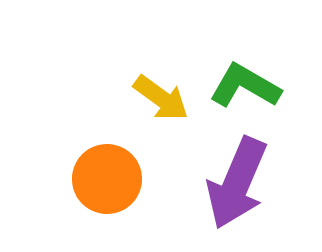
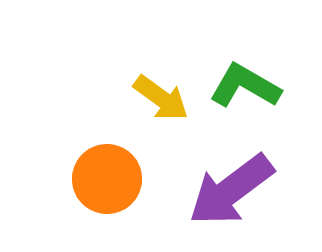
purple arrow: moved 6 px left, 7 px down; rotated 30 degrees clockwise
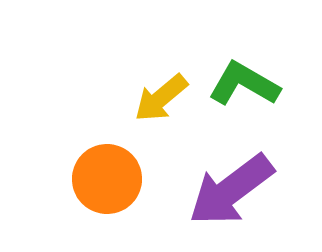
green L-shape: moved 1 px left, 2 px up
yellow arrow: rotated 104 degrees clockwise
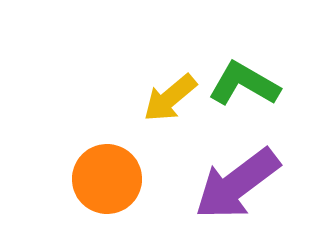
yellow arrow: moved 9 px right
purple arrow: moved 6 px right, 6 px up
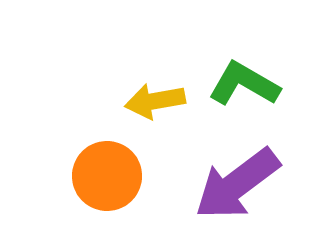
yellow arrow: moved 15 px left, 3 px down; rotated 30 degrees clockwise
orange circle: moved 3 px up
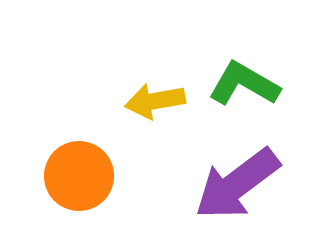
orange circle: moved 28 px left
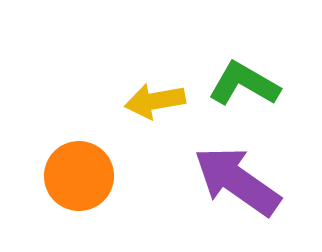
purple arrow: moved 3 px up; rotated 72 degrees clockwise
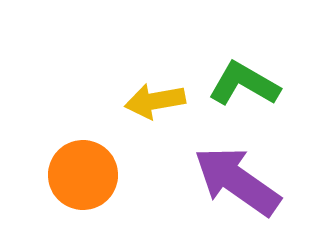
orange circle: moved 4 px right, 1 px up
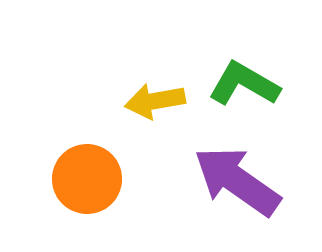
orange circle: moved 4 px right, 4 px down
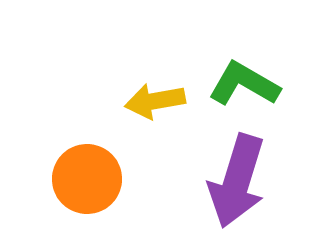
purple arrow: rotated 108 degrees counterclockwise
